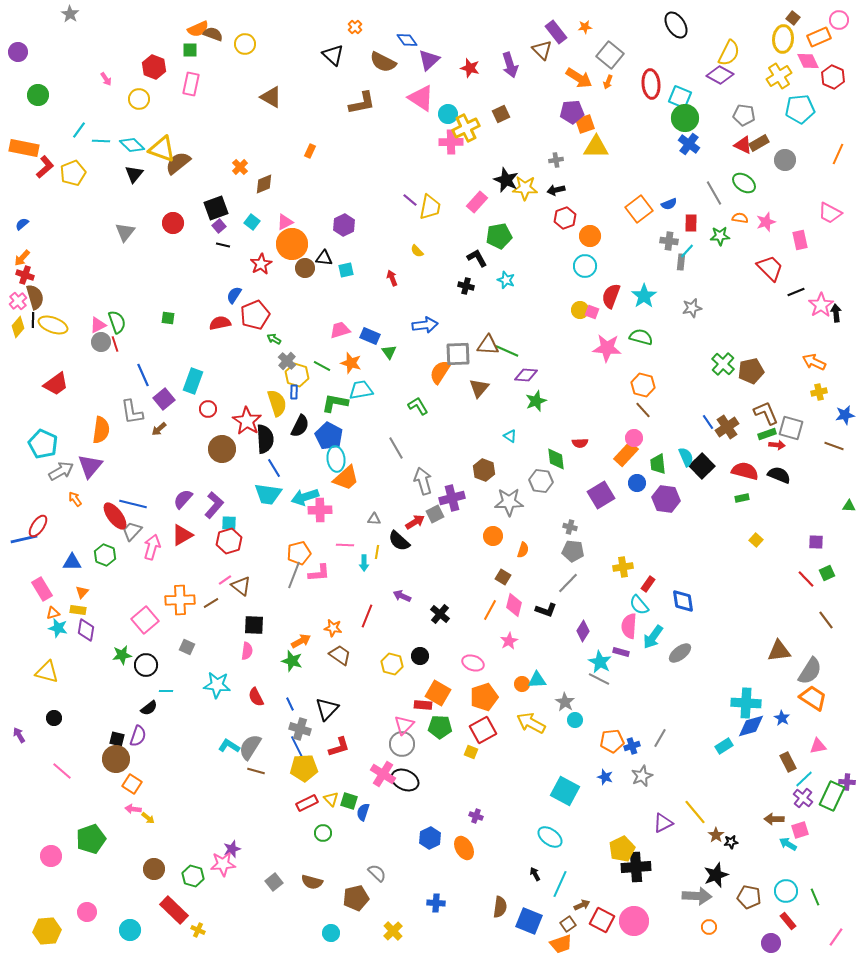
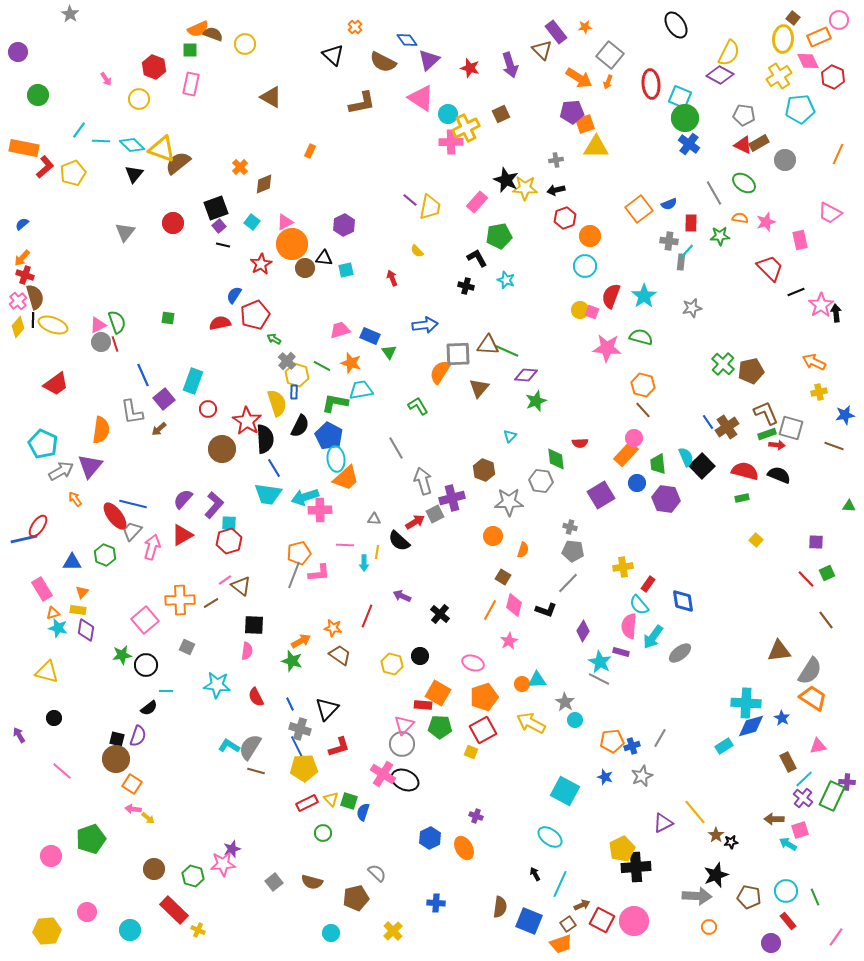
cyan triangle at (510, 436): rotated 40 degrees clockwise
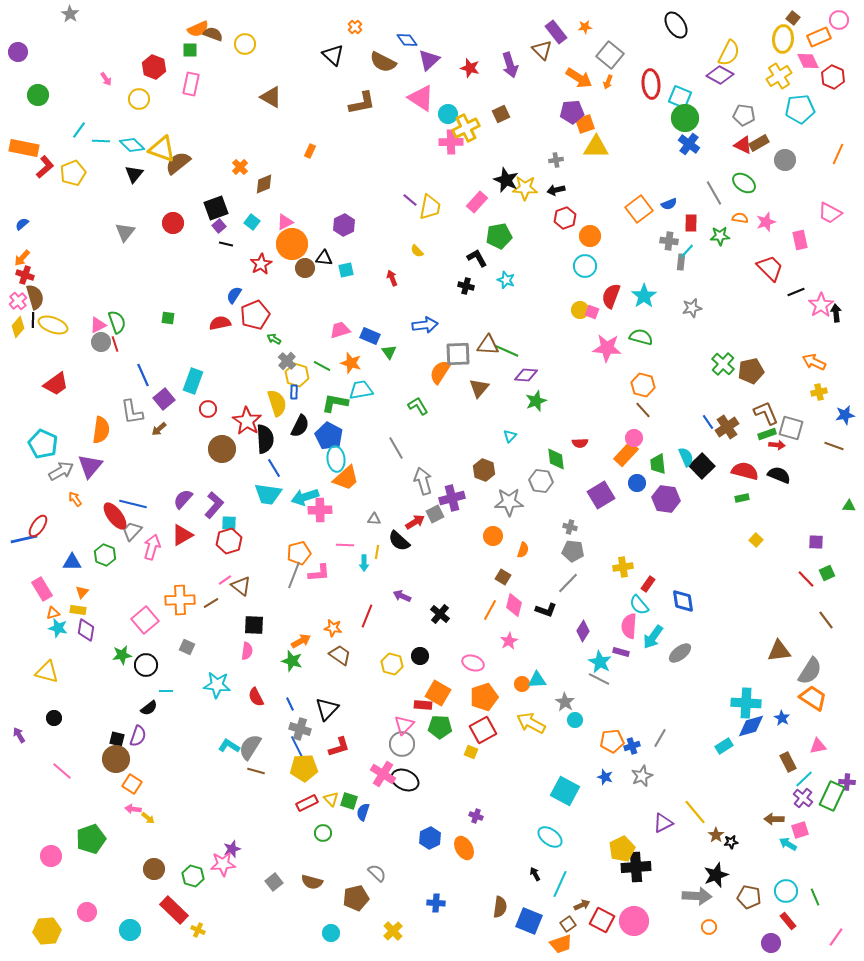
black line at (223, 245): moved 3 px right, 1 px up
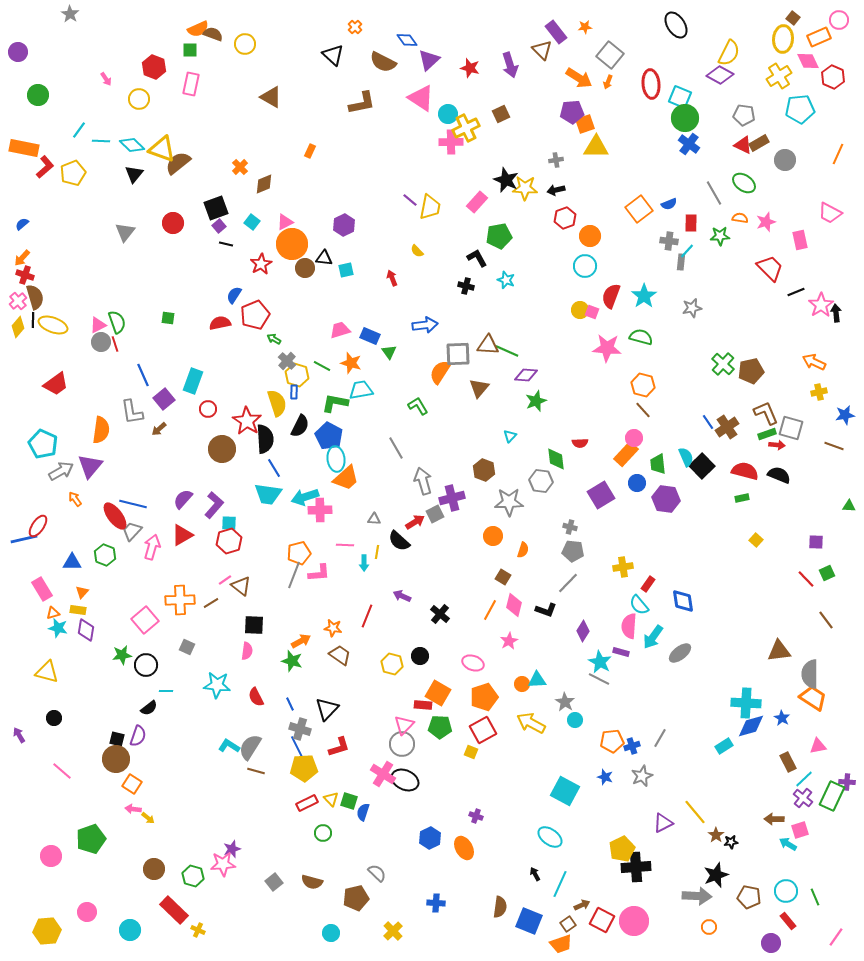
gray semicircle at (810, 671): moved 3 px down; rotated 148 degrees clockwise
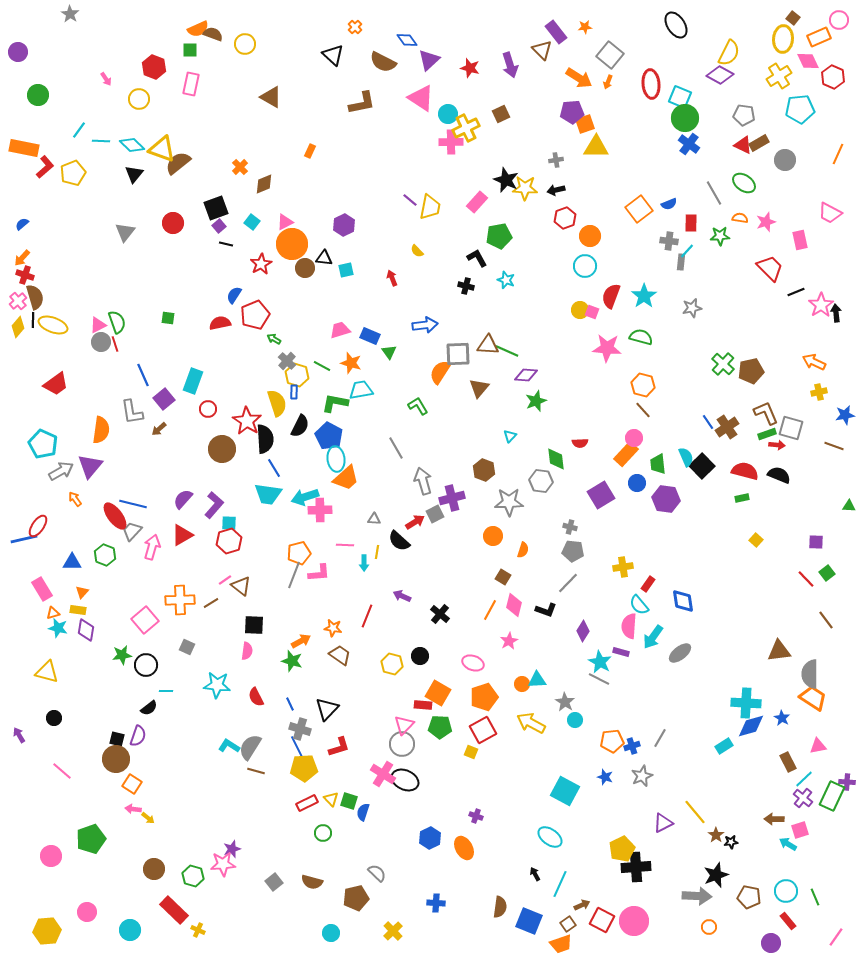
green square at (827, 573): rotated 14 degrees counterclockwise
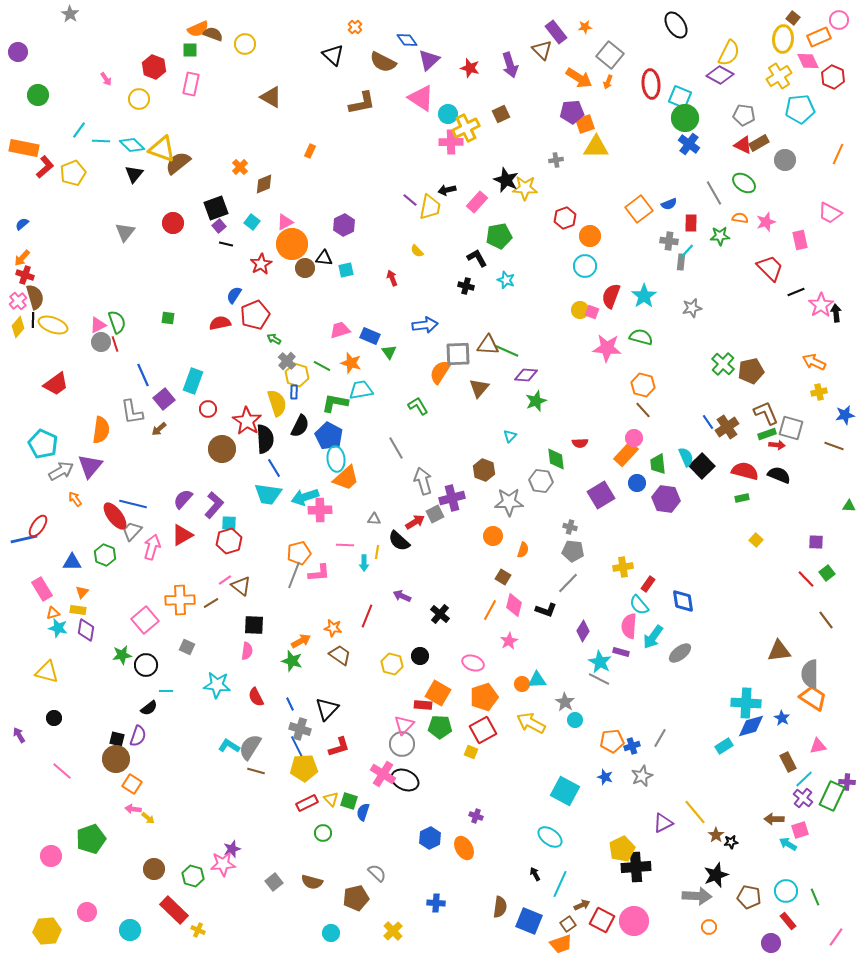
black arrow at (556, 190): moved 109 px left
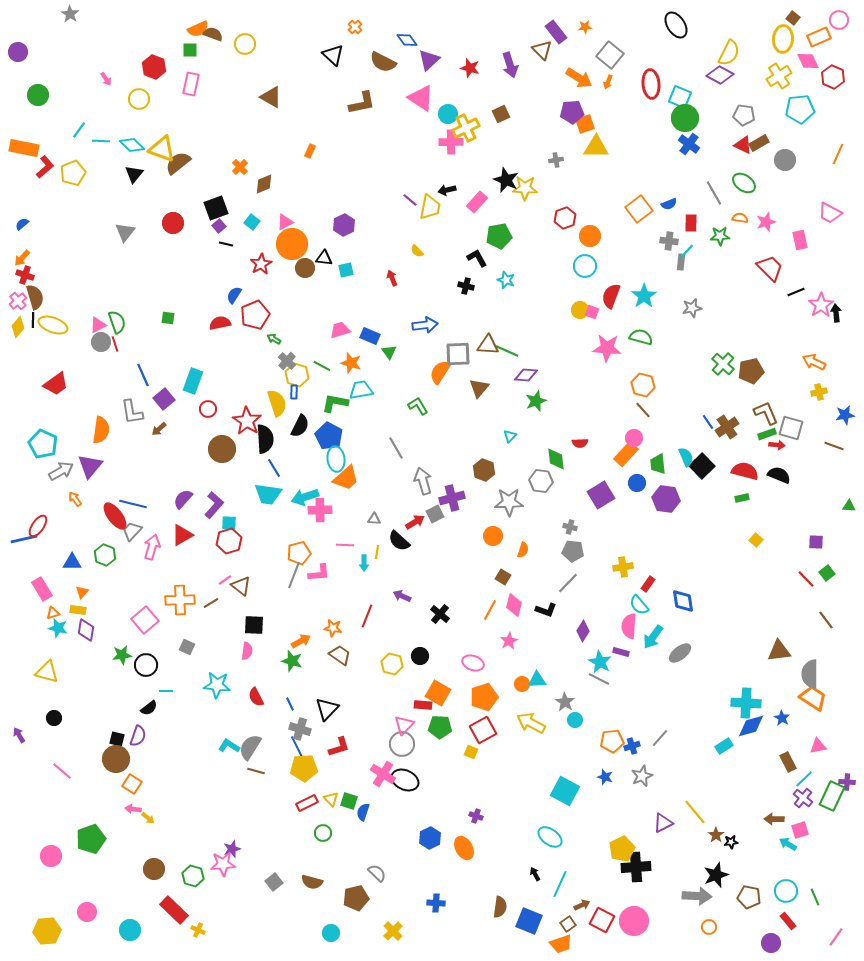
gray line at (660, 738): rotated 12 degrees clockwise
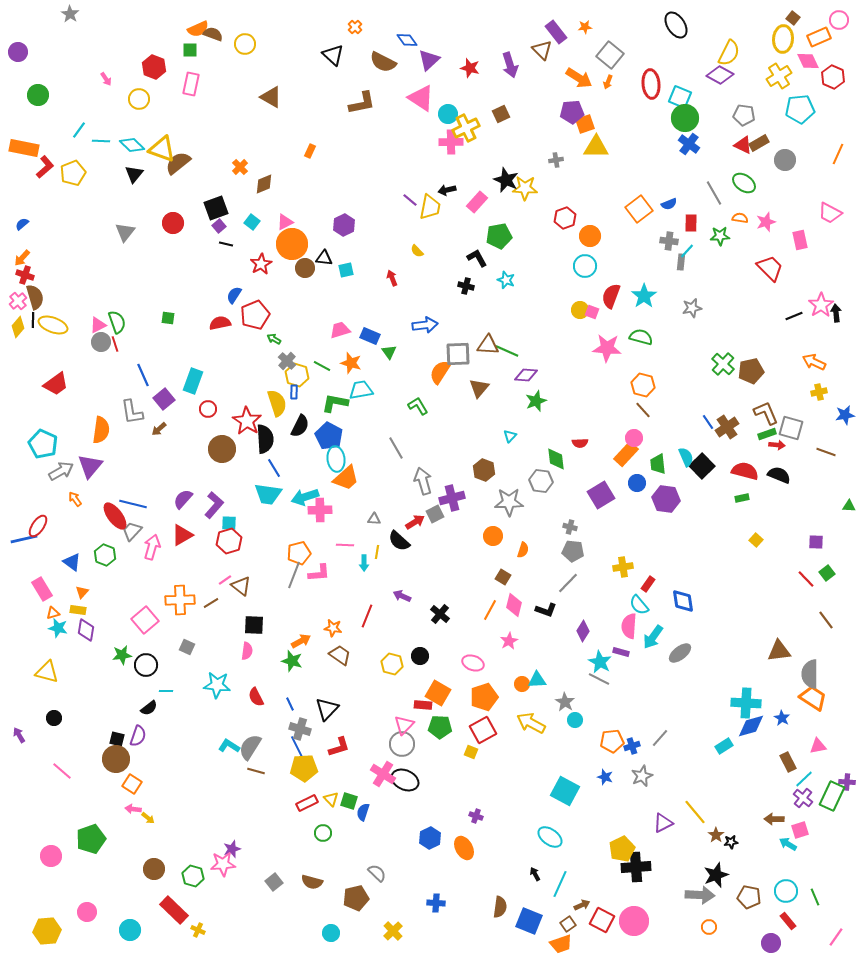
black line at (796, 292): moved 2 px left, 24 px down
brown line at (834, 446): moved 8 px left, 6 px down
blue triangle at (72, 562): rotated 36 degrees clockwise
gray arrow at (697, 896): moved 3 px right, 1 px up
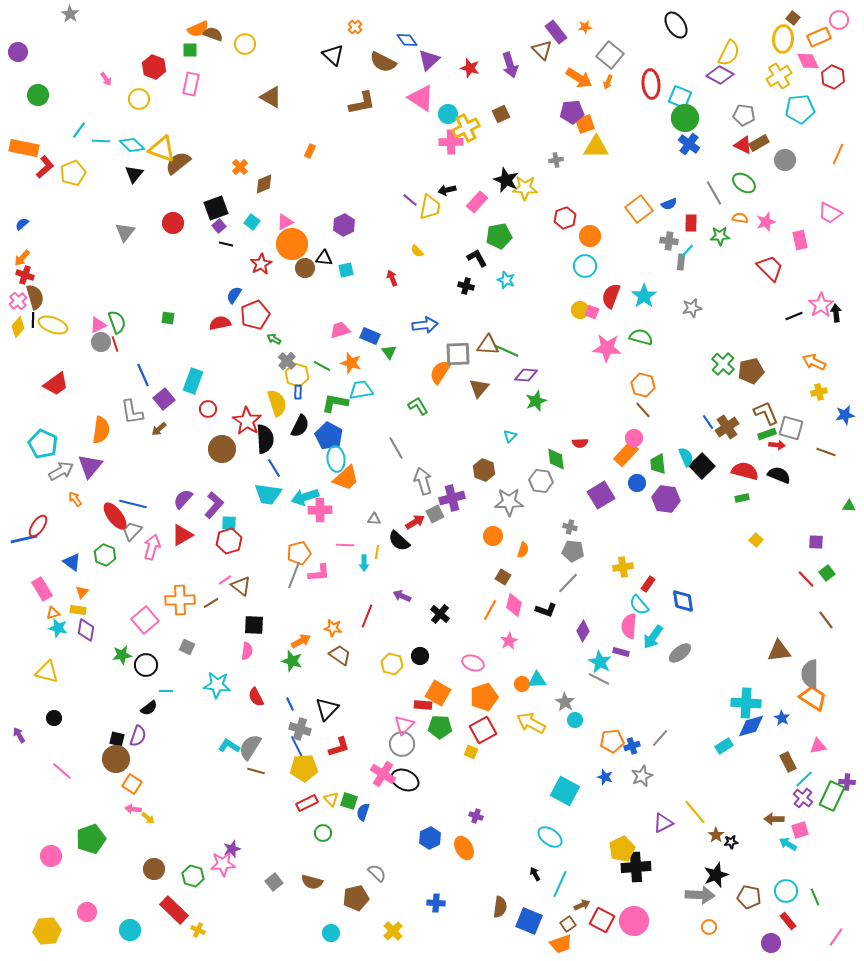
blue rectangle at (294, 392): moved 4 px right
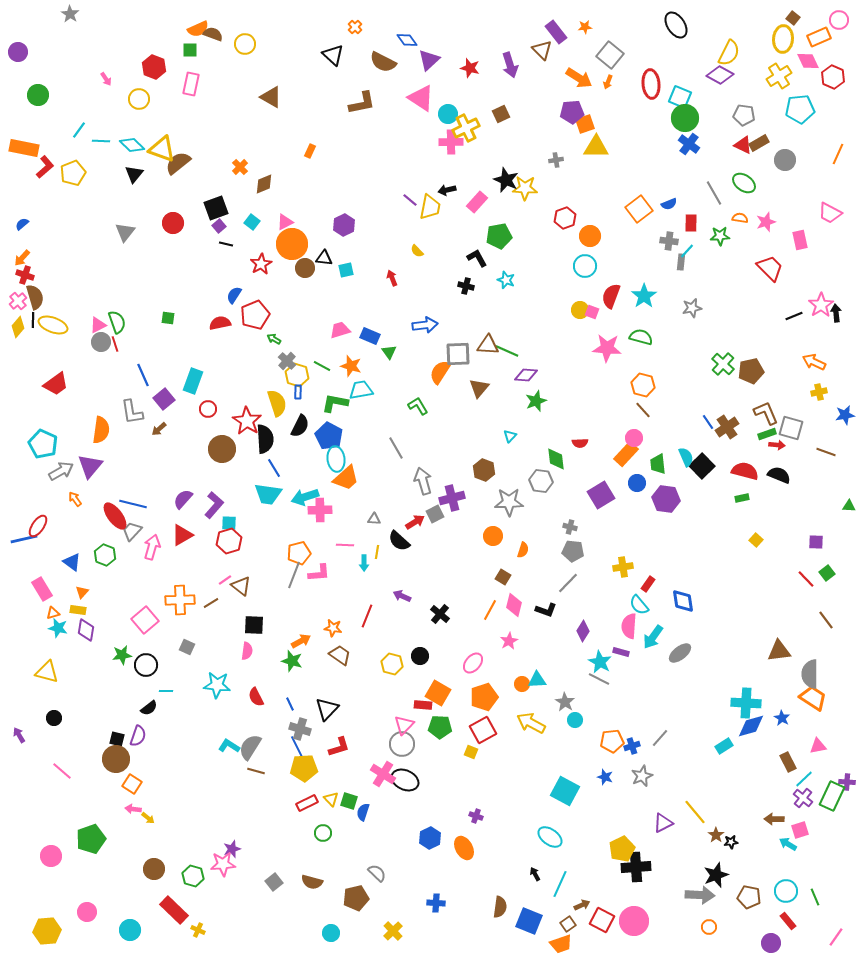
orange star at (351, 363): moved 3 px down
pink ellipse at (473, 663): rotated 70 degrees counterclockwise
